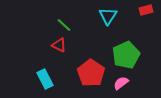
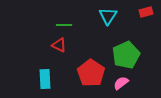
red rectangle: moved 2 px down
green line: rotated 42 degrees counterclockwise
cyan rectangle: rotated 24 degrees clockwise
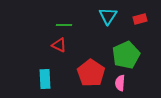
red rectangle: moved 6 px left, 7 px down
pink semicircle: moved 1 px left; rotated 49 degrees counterclockwise
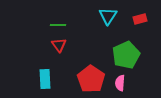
green line: moved 6 px left
red triangle: rotated 28 degrees clockwise
red pentagon: moved 6 px down
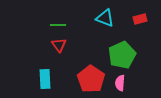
cyan triangle: moved 3 px left, 2 px down; rotated 42 degrees counterclockwise
green pentagon: moved 4 px left
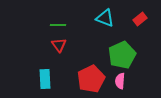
red rectangle: rotated 24 degrees counterclockwise
red pentagon: rotated 12 degrees clockwise
pink semicircle: moved 2 px up
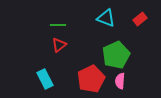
cyan triangle: moved 1 px right
red triangle: rotated 28 degrees clockwise
green pentagon: moved 6 px left
cyan rectangle: rotated 24 degrees counterclockwise
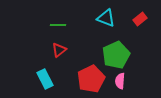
red triangle: moved 5 px down
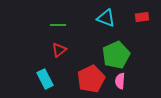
red rectangle: moved 2 px right, 2 px up; rotated 32 degrees clockwise
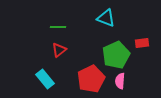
red rectangle: moved 26 px down
green line: moved 2 px down
cyan rectangle: rotated 12 degrees counterclockwise
